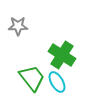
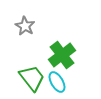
gray star: moved 7 px right; rotated 30 degrees clockwise
green cross: rotated 20 degrees clockwise
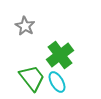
green cross: moved 2 px left
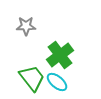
gray star: moved 1 px right; rotated 30 degrees counterclockwise
cyan ellipse: rotated 20 degrees counterclockwise
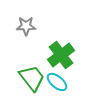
green cross: moved 1 px right
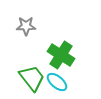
green cross: rotated 20 degrees counterclockwise
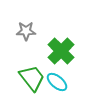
gray star: moved 5 px down
green cross: moved 4 px up; rotated 12 degrees clockwise
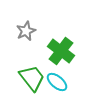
gray star: rotated 24 degrees counterclockwise
green cross: rotated 8 degrees counterclockwise
